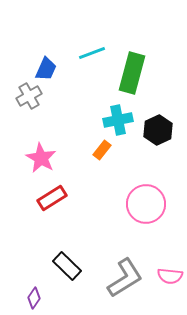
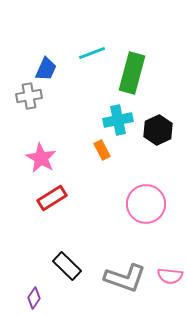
gray cross: rotated 20 degrees clockwise
orange rectangle: rotated 66 degrees counterclockwise
gray L-shape: rotated 51 degrees clockwise
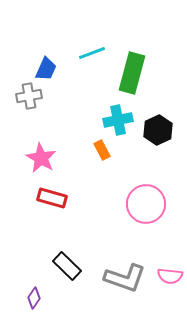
red rectangle: rotated 48 degrees clockwise
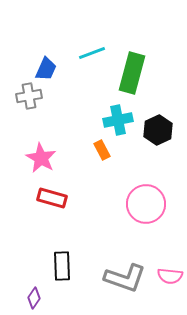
black rectangle: moved 5 px left; rotated 44 degrees clockwise
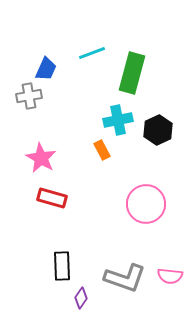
purple diamond: moved 47 px right
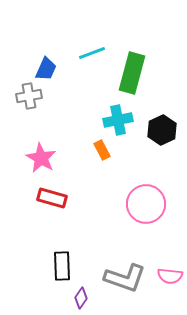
black hexagon: moved 4 px right
